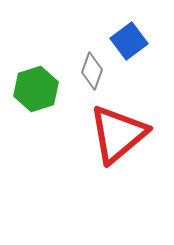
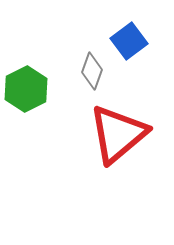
green hexagon: moved 10 px left; rotated 9 degrees counterclockwise
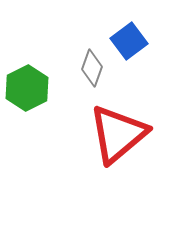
gray diamond: moved 3 px up
green hexagon: moved 1 px right, 1 px up
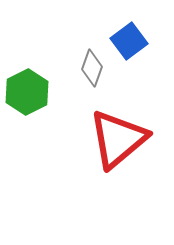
green hexagon: moved 4 px down
red triangle: moved 5 px down
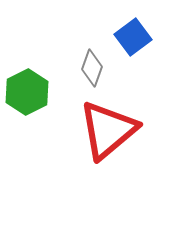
blue square: moved 4 px right, 4 px up
red triangle: moved 10 px left, 9 px up
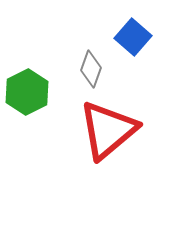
blue square: rotated 12 degrees counterclockwise
gray diamond: moved 1 px left, 1 px down
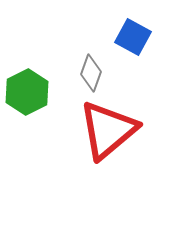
blue square: rotated 12 degrees counterclockwise
gray diamond: moved 4 px down
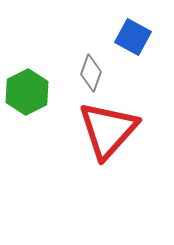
red triangle: rotated 8 degrees counterclockwise
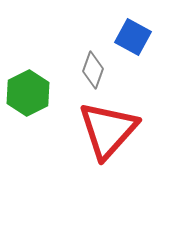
gray diamond: moved 2 px right, 3 px up
green hexagon: moved 1 px right, 1 px down
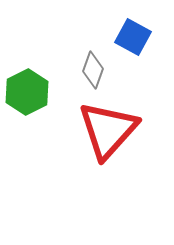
green hexagon: moved 1 px left, 1 px up
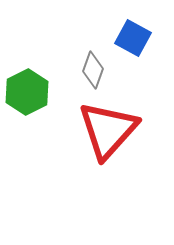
blue square: moved 1 px down
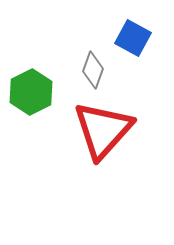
green hexagon: moved 4 px right
red triangle: moved 5 px left
